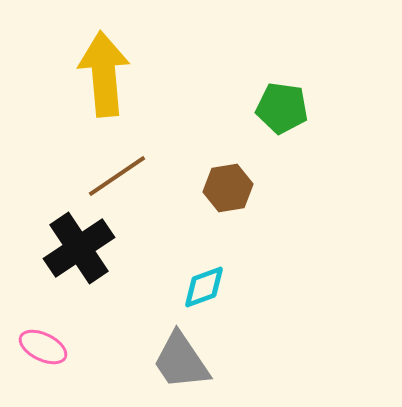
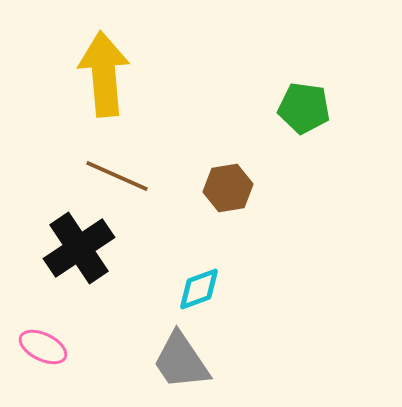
green pentagon: moved 22 px right
brown line: rotated 58 degrees clockwise
cyan diamond: moved 5 px left, 2 px down
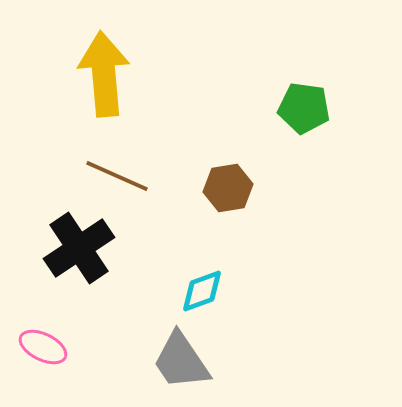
cyan diamond: moved 3 px right, 2 px down
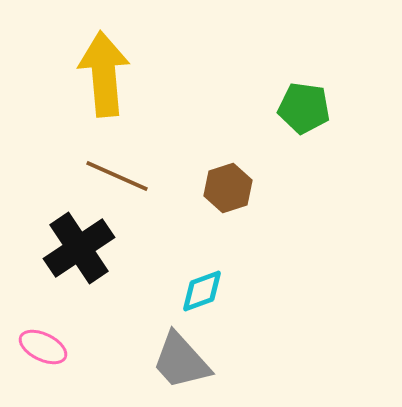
brown hexagon: rotated 9 degrees counterclockwise
gray trapezoid: rotated 8 degrees counterclockwise
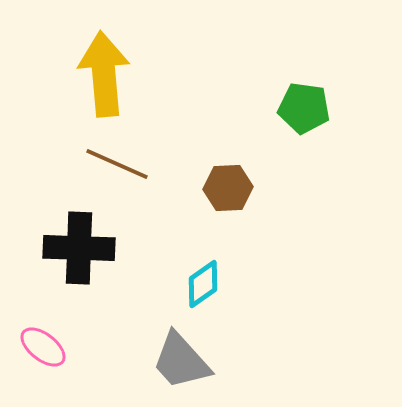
brown line: moved 12 px up
brown hexagon: rotated 15 degrees clockwise
black cross: rotated 36 degrees clockwise
cyan diamond: moved 1 px right, 7 px up; rotated 15 degrees counterclockwise
pink ellipse: rotated 12 degrees clockwise
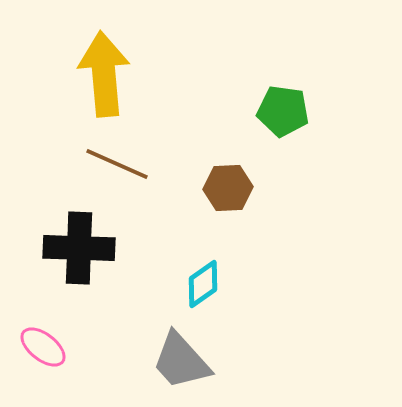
green pentagon: moved 21 px left, 3 px down
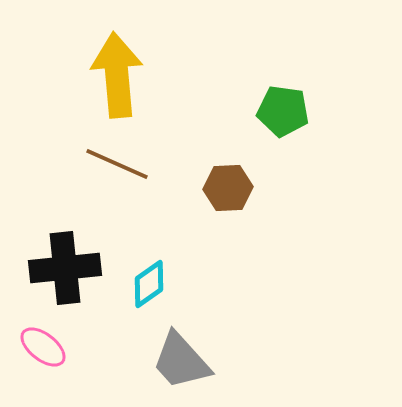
yellow arrow: moved 13 px right, 1 px down
black cross: moved 14 px left, 20 px down; rotated 8 degrees counterclockwise
cyan diamond: moved 54 px left
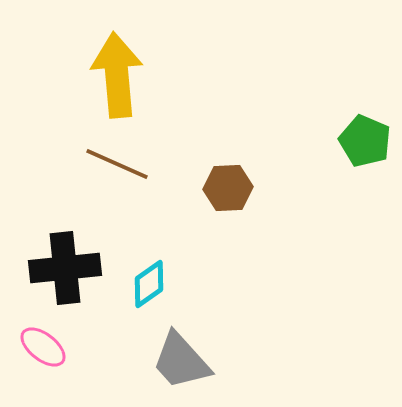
green pentagon: moved 82 px right, 30 px down; rotated 15 degrees clockwise
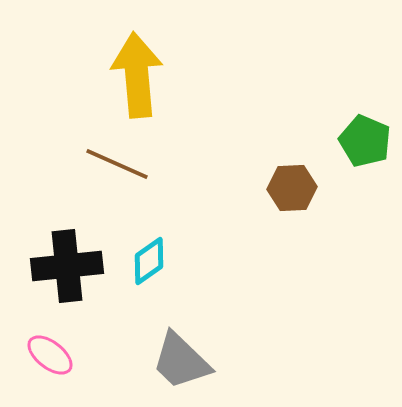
yellow arrow: moved 20 px right
brown hexagon: moved 64 px right
black cross: moved 2 px right, 2 px up
cyan diamond: moved 23 px up
pink ellipse: moved 7 px right, 8 px down
gray trapezoid: rotated 4 degrees counterclockwise
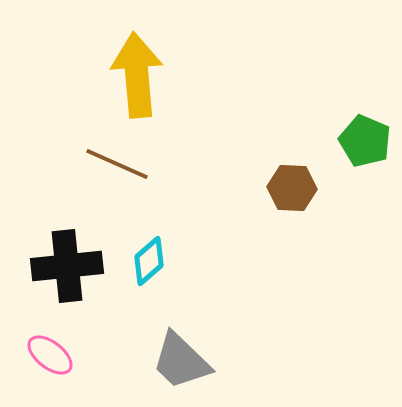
brown hexagon: rotated 6 degrees clockwise
cyan diamond: rotated 6 degrees counterclockwise
